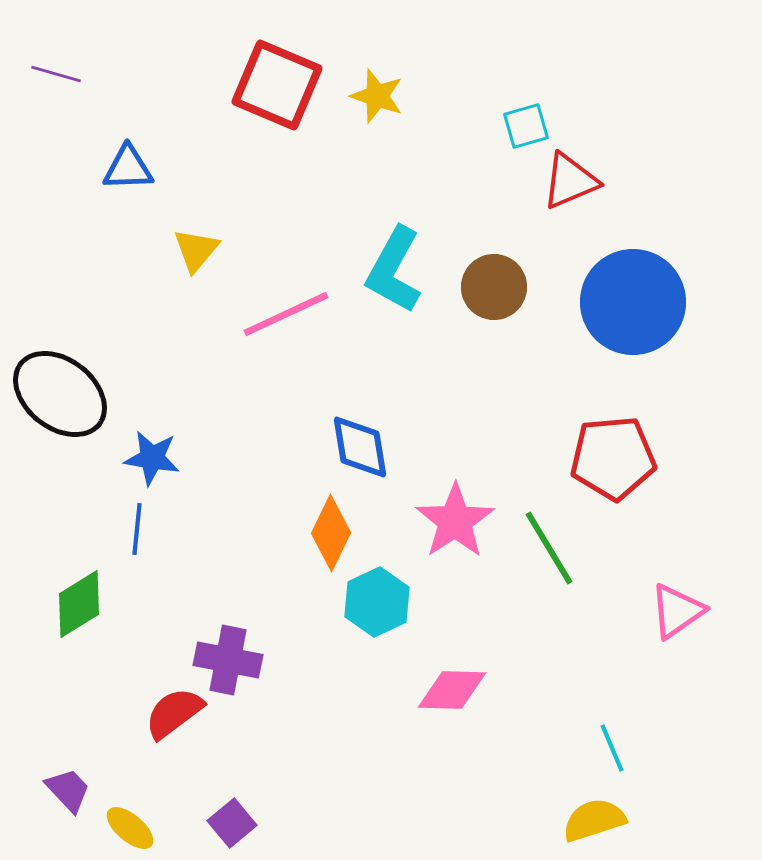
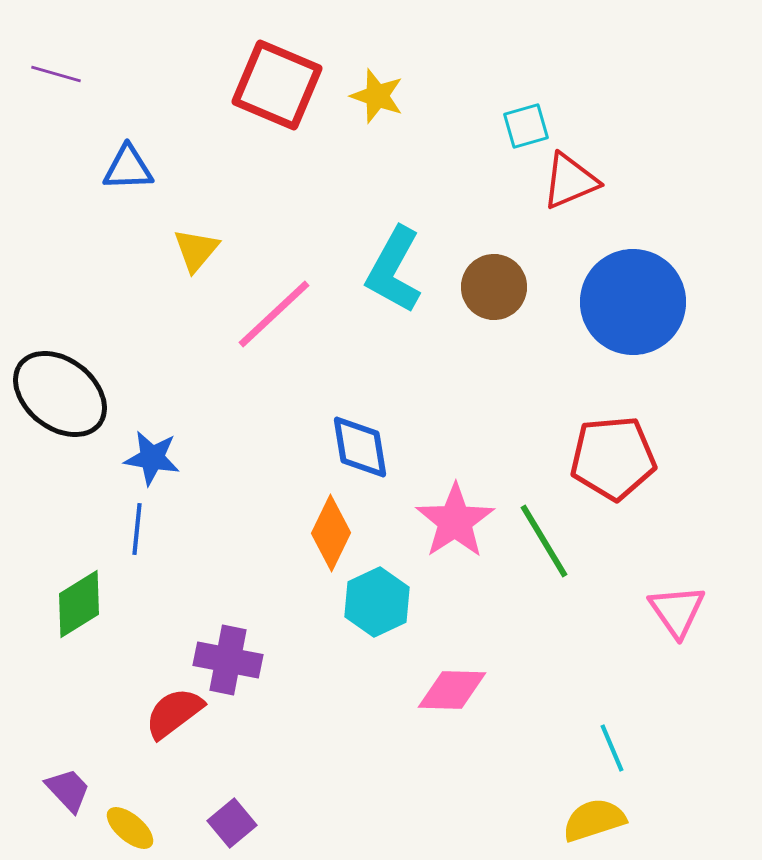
pink line: moved 12 px left; rotated 18 degrees counterclockwise
green line: moved 5 px left, 7 px up
pink triangle: rotated 30 degrees counterclockwise
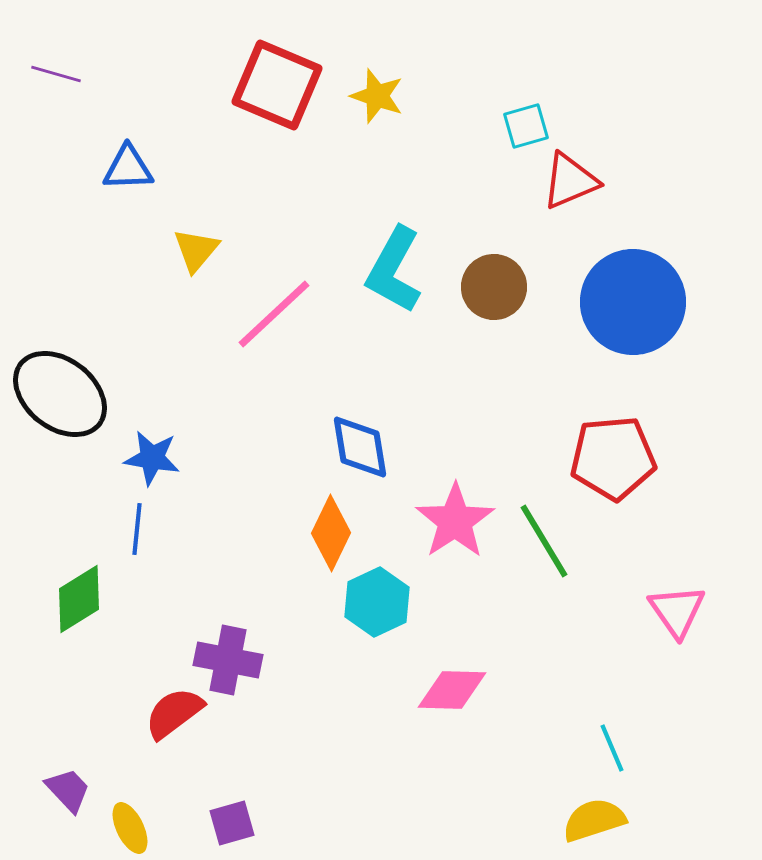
green diamond: moved 5 px up
purple square: rotated 24 degrees clockwise
yellow ellipse: rotated 24 degrees clockwise
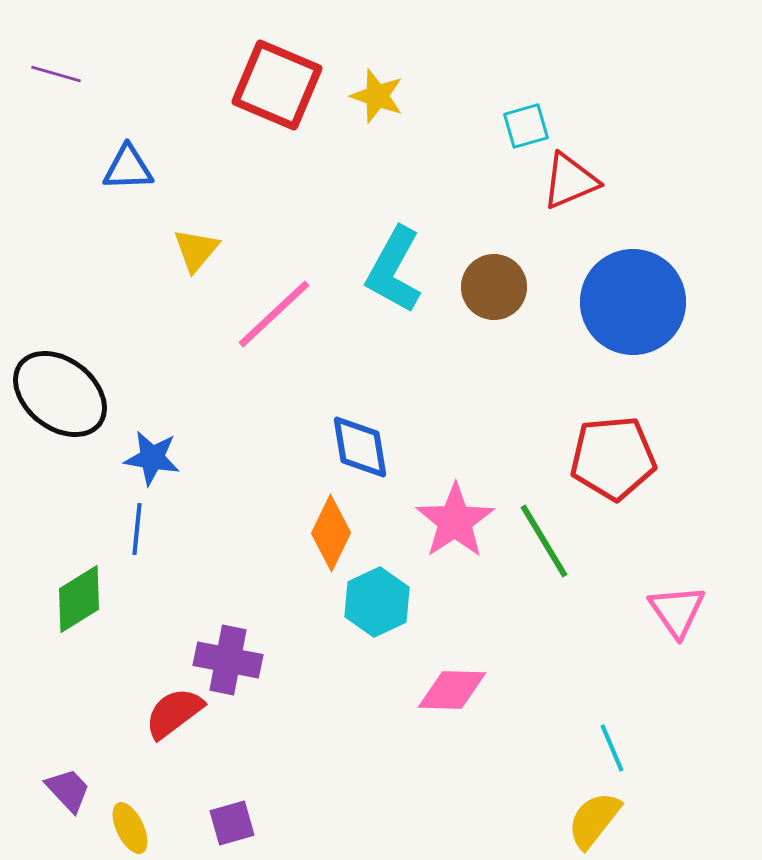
yellow semicircle: rotated 34 degrees counterclockwise
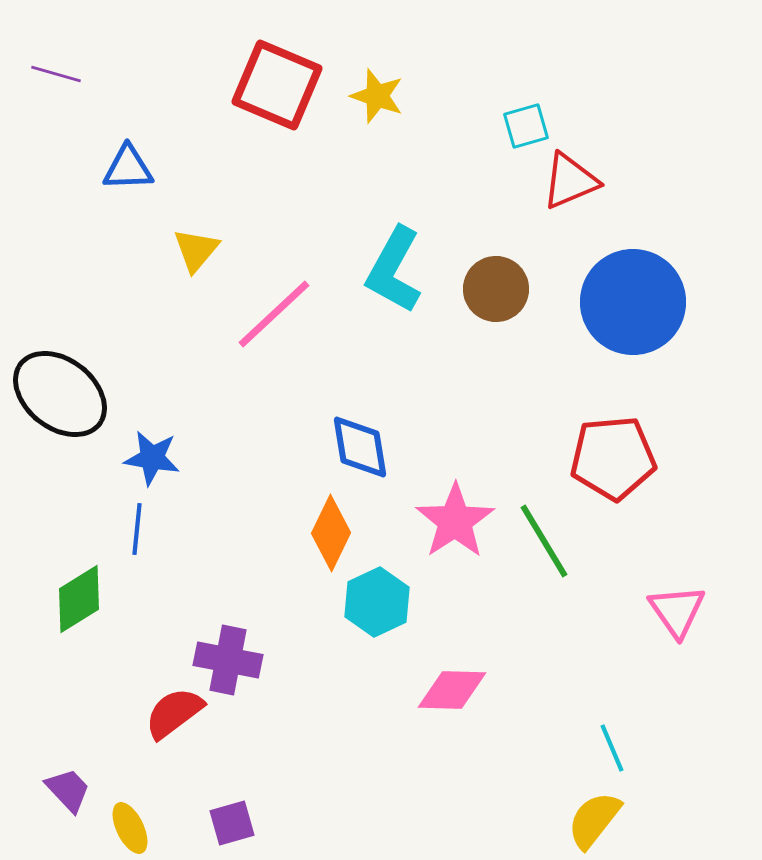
brown circle: moved 2 px right, 2 px down
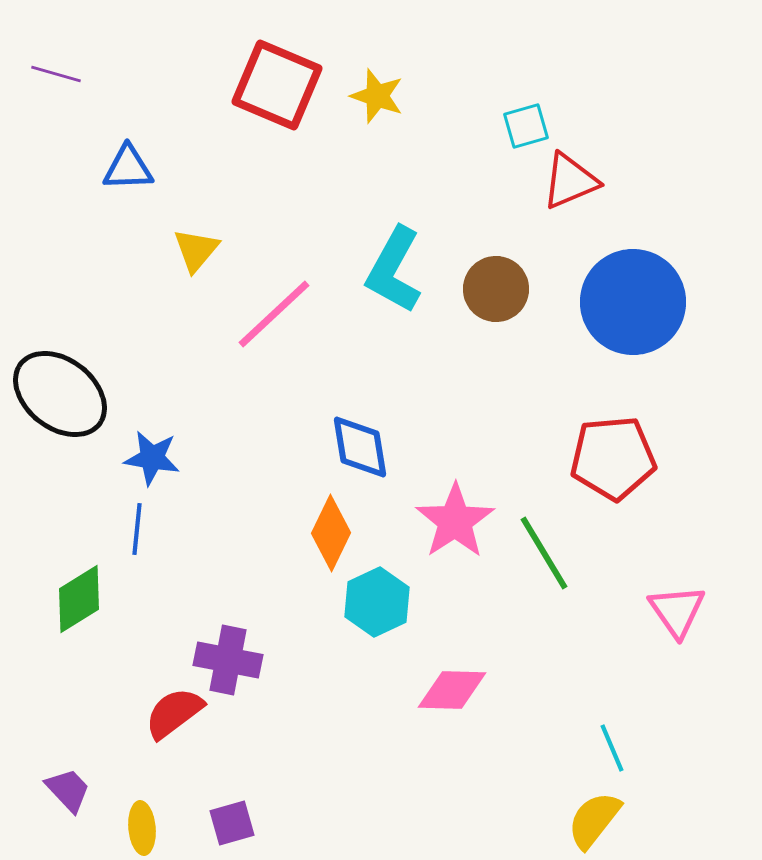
green line: moved 12 px down
yellow ellipse: moved 12 px right; rotated 21 degrees clockwise
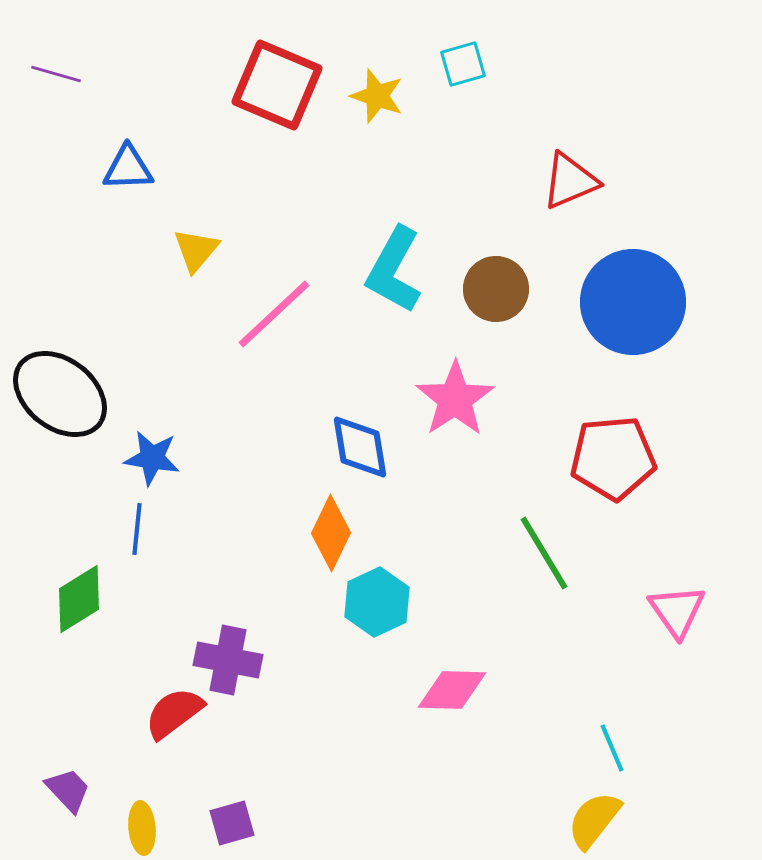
cyan square: moved 63 px left, 62 px up
pink star: moved 122 px up
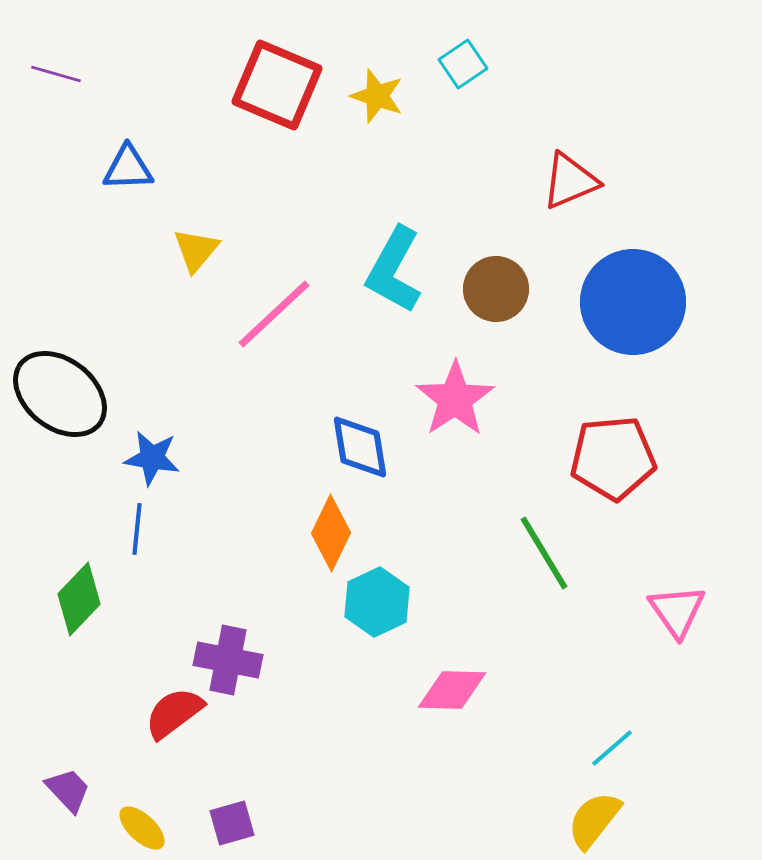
cyan square: rotated 18 degrees counterclockwise
green diamond: rotated 14 degrees counterclockwise
cyan line: rotated 72 degrees clockwise
yellow ellipse: rotated 42 degrees counterclockwise
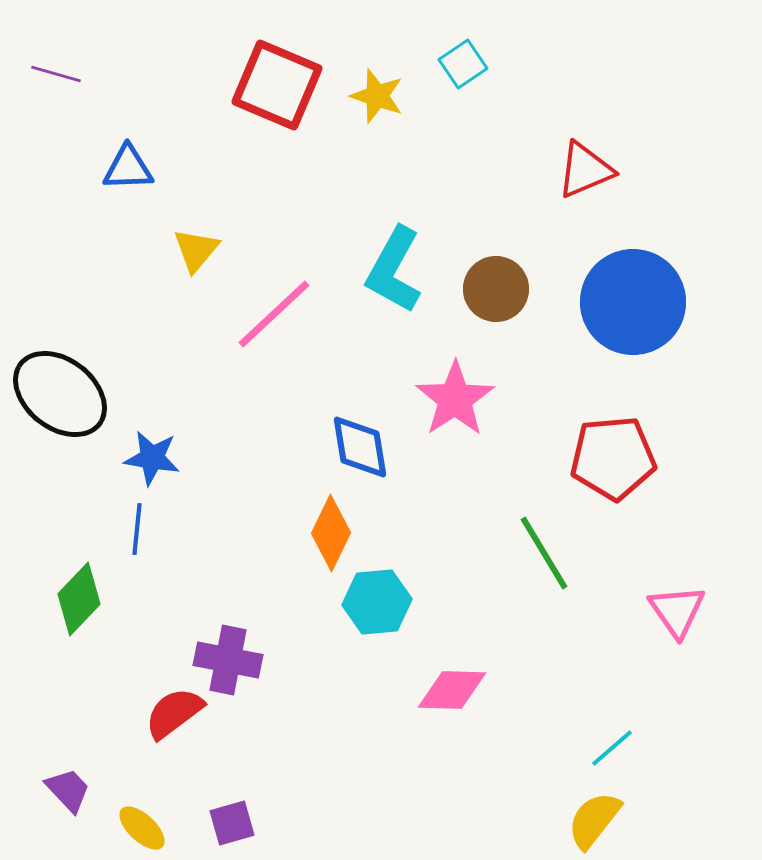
red triangle: moved 15 px right, 11 px up
cyan hexagon: rotated 20 degrees clockwise
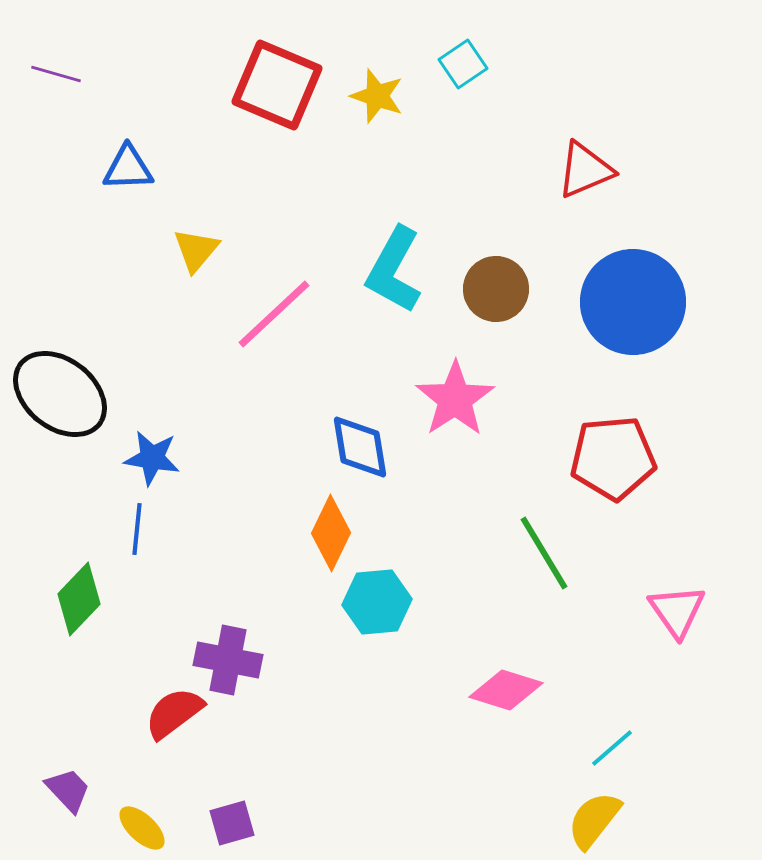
pink diamond: moved 54 px right; rotated 16 degrees clockwise
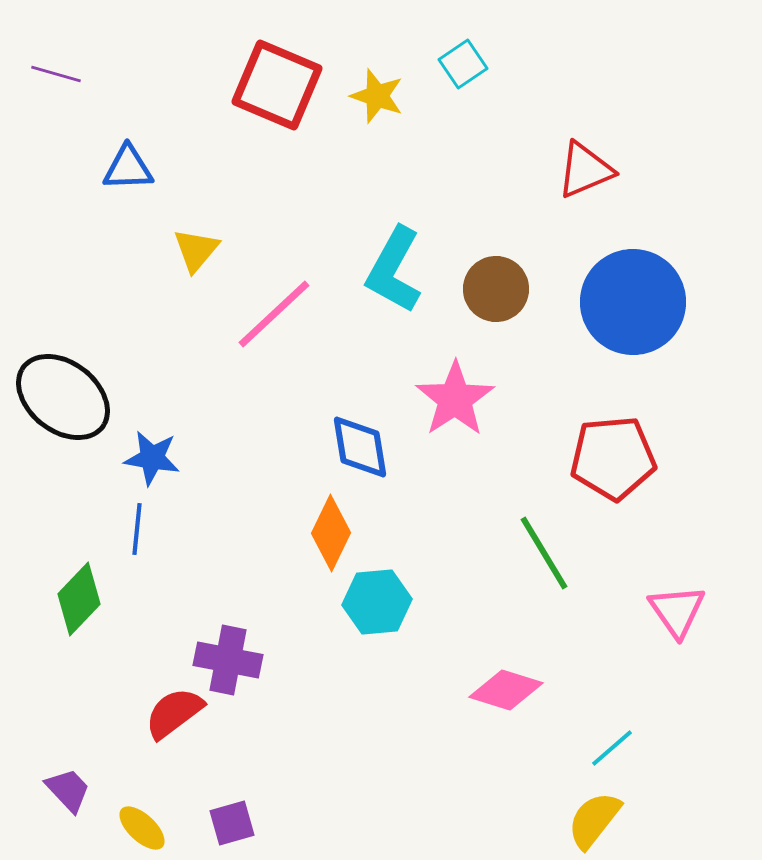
black ellipse: moved 3 px right, 3 px down
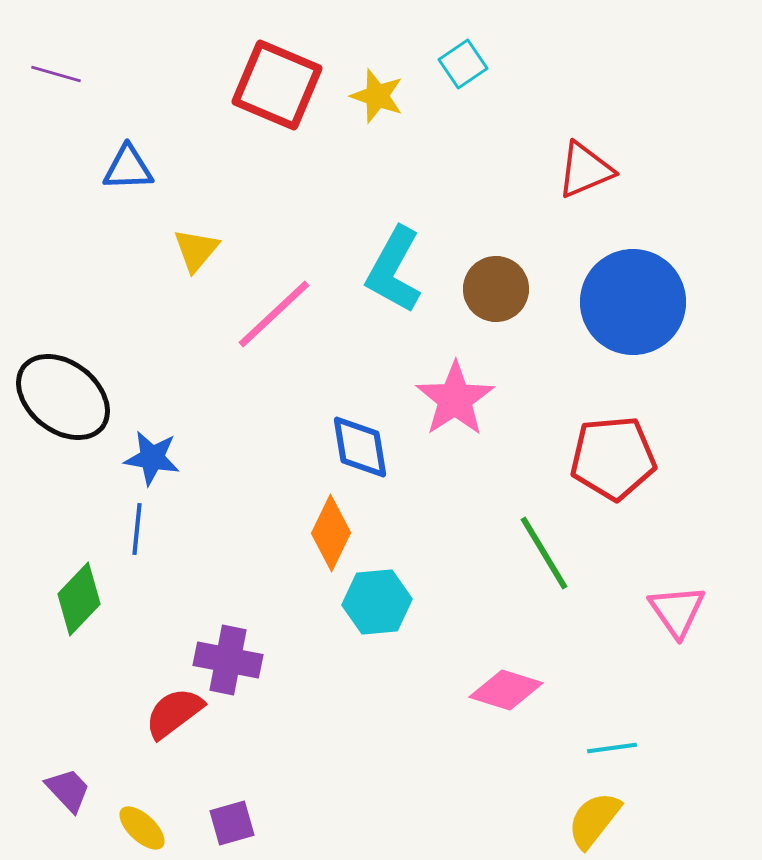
cyan line: rotated 33 degrees clockwise
